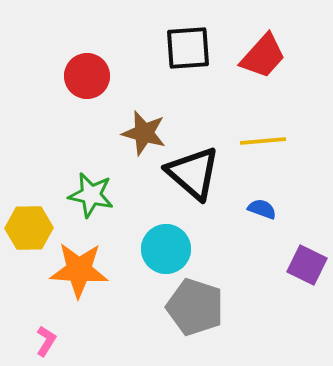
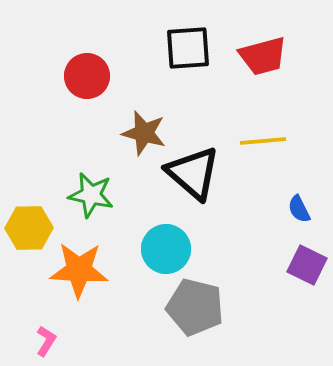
red trapezoid: rotated 33 degrees clockwise
blue semicircle: moved 37 px right; rotated 136 degrees counterclockwise
gray pentagon: rotated 4 degrees counterclockwise
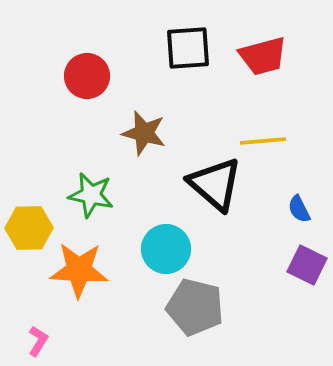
black triangle: moved 22 px right, 11 px down
pink L-shape: moved 8 px left
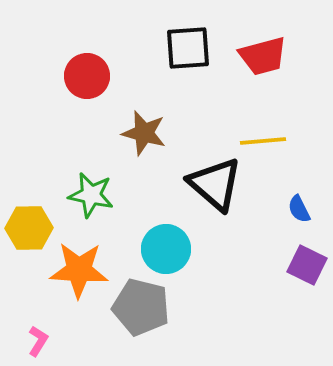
gray pentagon: moved 54 px left
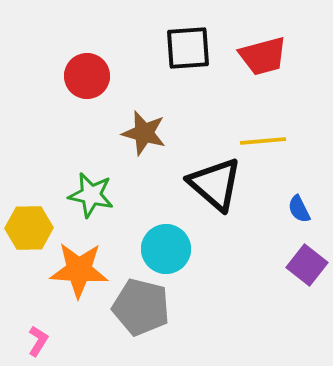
purple square: rotated 12 degrees clockwise
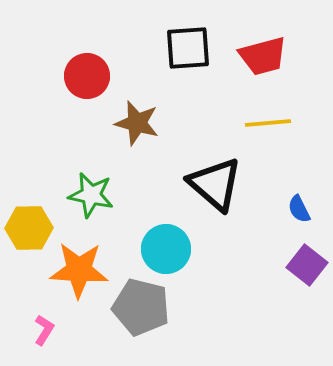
brown star: moved 7 px left, 10 px up
yellow line: moved 5 px right, 18 px up
pink L-shape: moved 6 px right, 11 px up
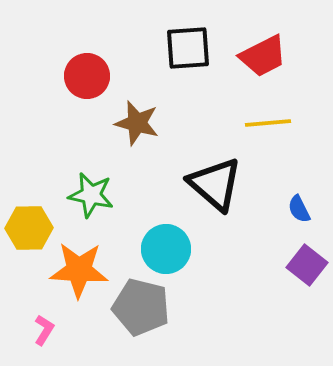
red trapezoid: rotated 12 degrees counterclockwise
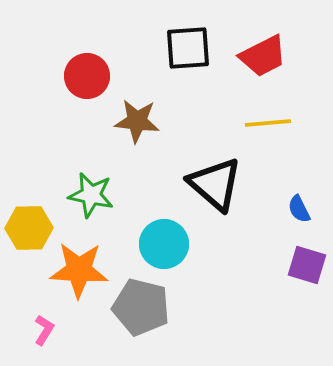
brown star: moved 2 px up; rotated 9 degrees counterclockwise
cyan circle: moved 2 px left, 5 px up
purple square: rotated 21 degrees counterclockwise
